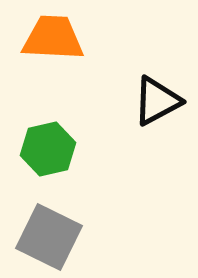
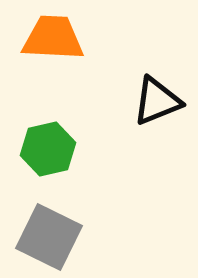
black triangle: rotated 6 degrees clockwise
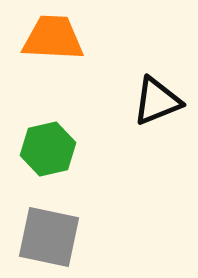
gray square: rotated 14 degrees counterclockwise
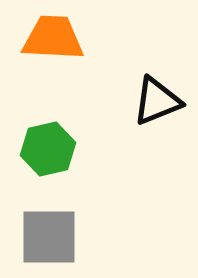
gray square: rotated 12 degrees counterclockwise
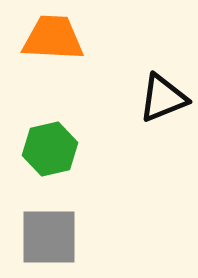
black triangle: moved 6 px right, 3 px up
green hexagon: moved 2 px right
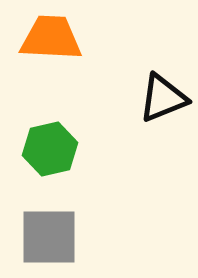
orange trapezoid: moved 2 px left
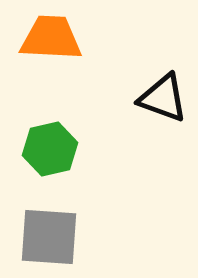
black triangle: rotated 42 degrees clockwise
gray square: rotated 4 degrees clockwise
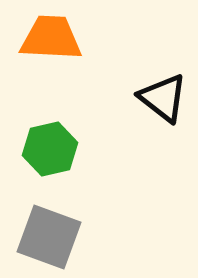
black triangle: rotated 18 degrees clockwise
gray square: rotated 16 degrees clockwise
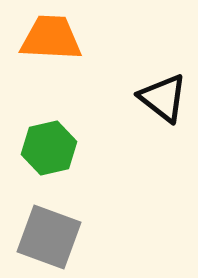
green hexagon: moved 1 px left, 1 px up
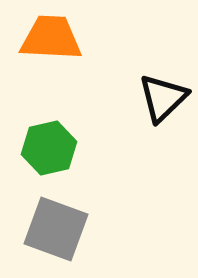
black triangle: rotated 38 degrees clockwise
gray square: moved 7 px right, 8 px up
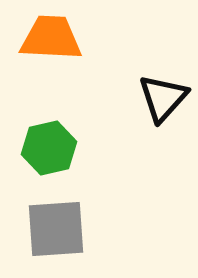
black triangle: rotated 4 degrees counterclockwise
gray square: rotated 24 degrees counterclockwise
